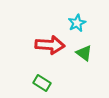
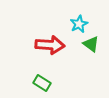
cyan star: moved 2 px right, 1 px down
green triangle: moved 7 px right, 9 px up
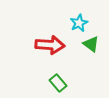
cyan star: moved 1 px up
green rectangle: moved 16 px right; rotated 18 degrees clockwise
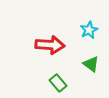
cyan star: moved 10 px right, 7 px down
green triangle: moved 20 px down
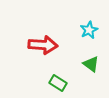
red arrow: moved 7 px left
green rectangle: rotated 18 degrees counterclockwise
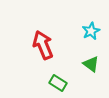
cyan star: moved 2 px right, 1 px down
red arrow: rotated 116 degrees counterclockwise
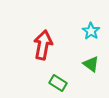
cyan star: rotated 12 degrees counterclockwise
red arrow: rotated 32 degrees clockwise
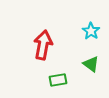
green rectangle: moved 3 px up; rotated 42 degrees counterclockwise
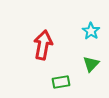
green triangle: rotated 36 degrees clockwise
green rectangle: moved 3 px right, 2 px down
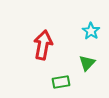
green triangle: moved 4 px left, 1 px up
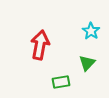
red arrow: moved 3 px left
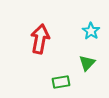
red arrow: moved 6 px up
